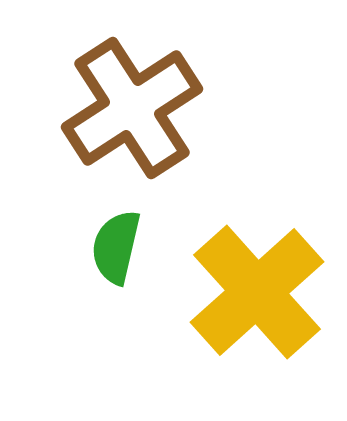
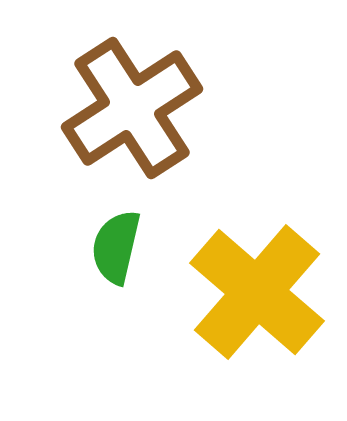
yellow cross: rotated 7 degrees counterclockwise
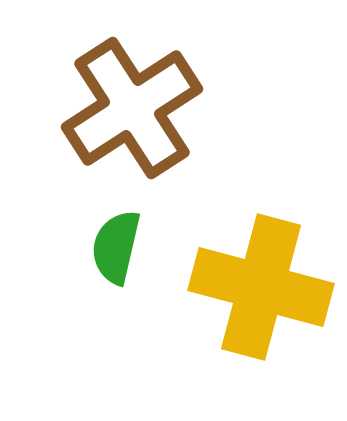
yellow cross: moved 4 px right, 5 px up; rotated 26 degrees counterclockwise
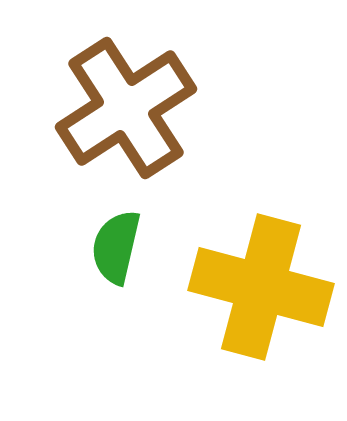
brown cross: moved 6 px left
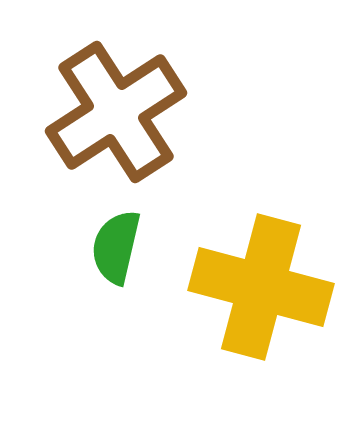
brown cross: moved 10 px left, 4 px down
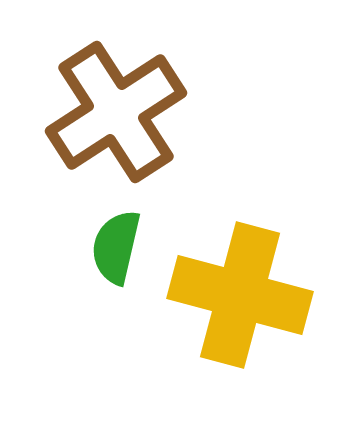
yellow cross: moved 21 px left, 8 px down
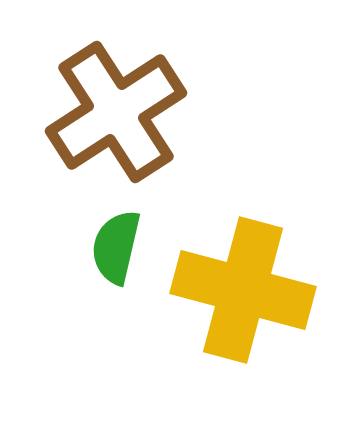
yellow cross: moved 3 px right, 5 px up
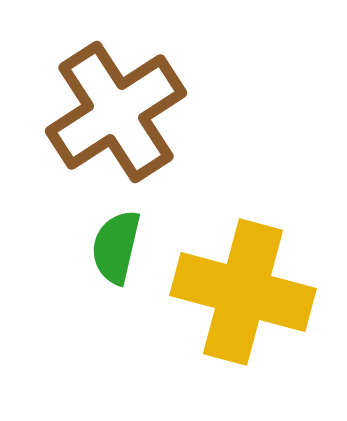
yellow cross: moved 2 px down
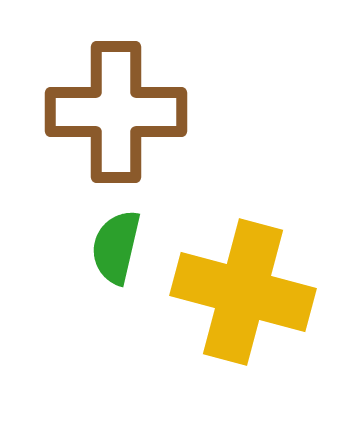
brown cross: rotated 33 degrees clockwise
